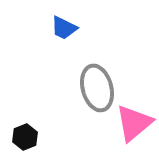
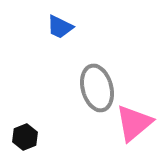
blue trapezoid: moved 4 px left, 1 px up
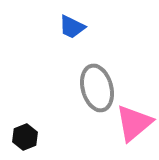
blue trapezoid: moved 12 px right
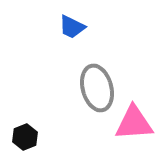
pink triangle: rotated 36 degrees clockwise
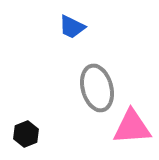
pink triangle: moved 2 px left, 4 px down
black hexagon: moved 1 px right, 3 px up
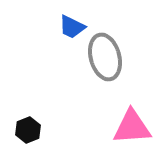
gray ellipse: moved 8 px right, 31 px up
black hexagon: moved 2 px right, 4 px up
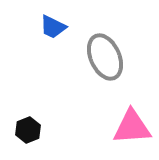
blue trapezoid: moved 19 px left
gray ellipse: rotated 9 degrees counterclockwise
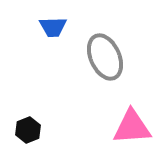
blue trapezoid: rotated 28 degrees counterclockwise
